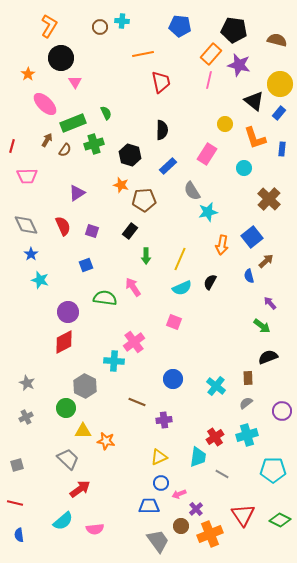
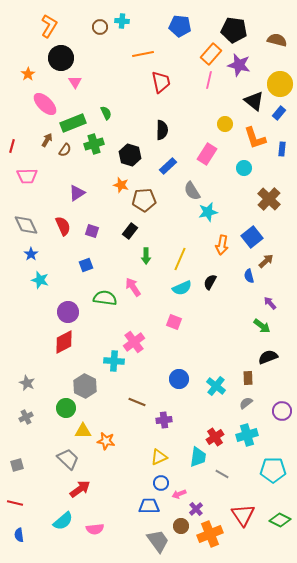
blue circle at (173, 379): moved 6 px right
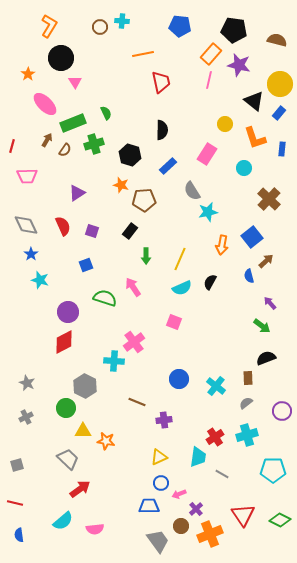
green semicircle at (105, 298): rotated 10 degrees clockwise
black semicircle at (268, 357): moved 2 px left, 1 px down
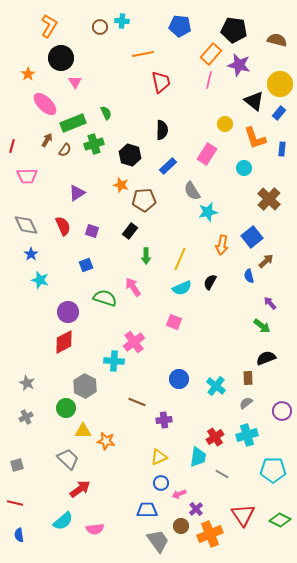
blue trapezoid at (149, 506): moved 2 px left, 4 px down
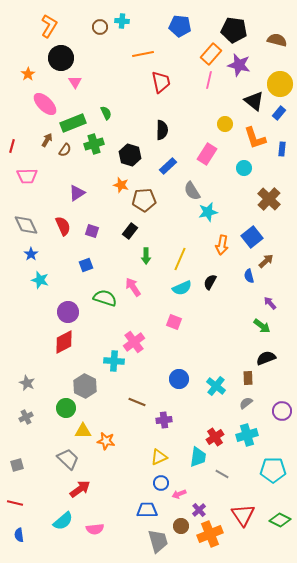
purple cross at (196, 509): moved 3 px right, 1 px down
gray trapezoid at (158, 541): rotated 20 degrees clockwise
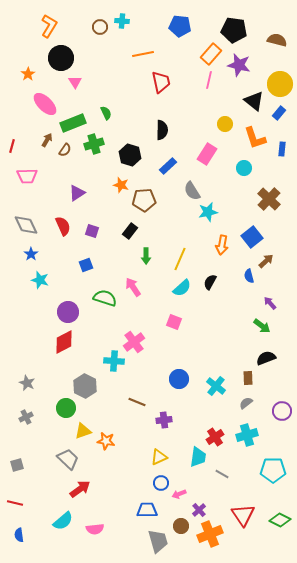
cyan semicircle at (182, 288): rotated 18 degrees counterclockwise
yellow triangle at (83, 431): rotated 18 degrees counterclockwise
